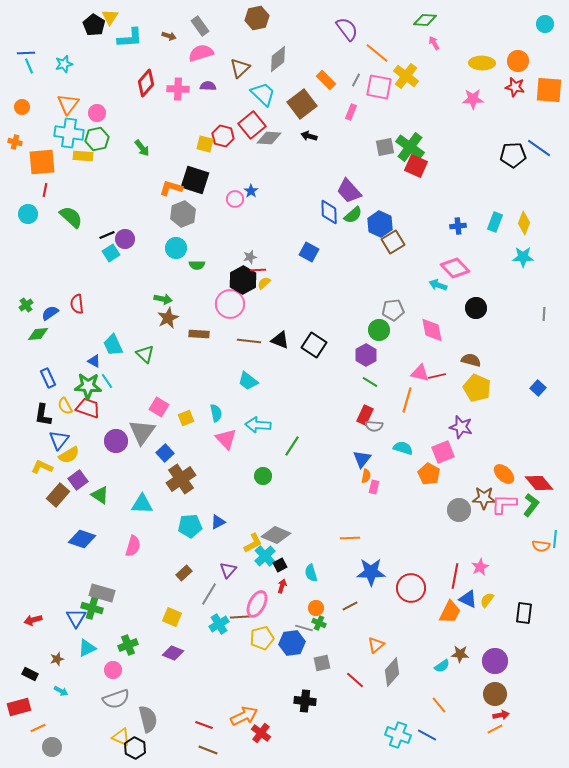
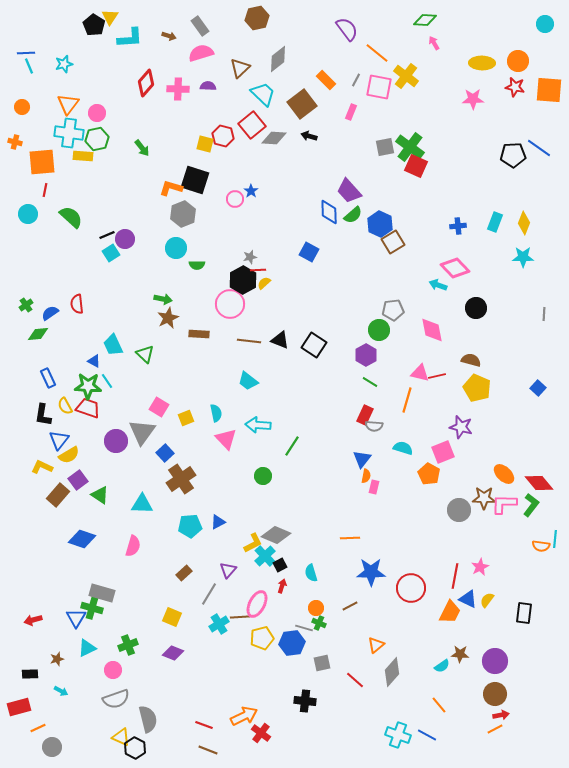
gray diamond at (269, 138): moved 5 px right
black rectangle at (30, 674): rotated 28 degrees counterclockwise
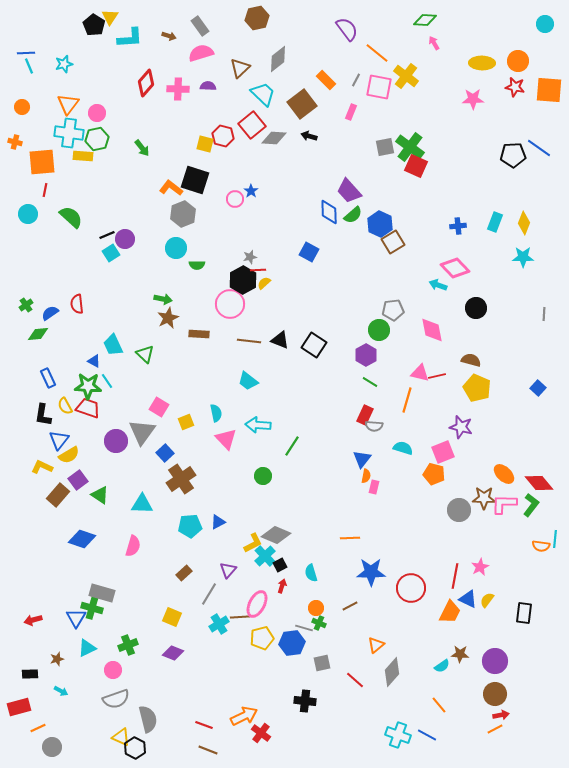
orange L-shape at (171, 188): rotated 20 degrees clockwise
yellow square at (186, 418): moved 4 px down
orange pentagon at (429, 474): moved 5 px right; rotated 15 degrees counterclockwise
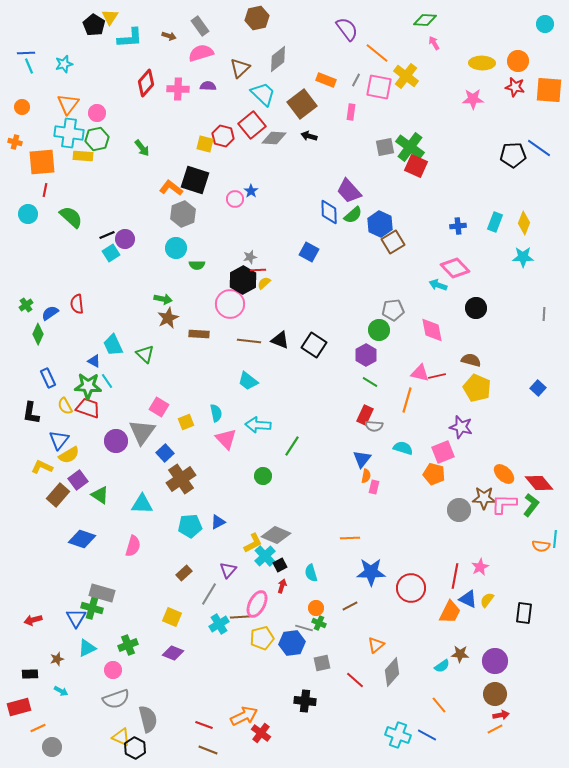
orange rectangle at (326, 80): rotated 24 degrees counterclockwise
pink rectangle at (351, 112): rotated 14 degrees counterclockwise
green diamond at (38, 334): rotated 60 degrees counterclockwise
black L-shape at (43, 415): moved 12 px left, 2 px up
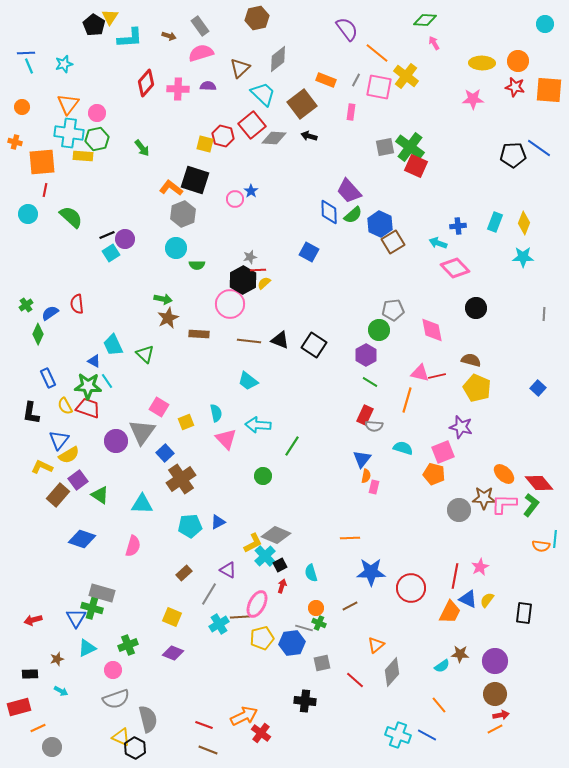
cyan arrow at (438, 285): moved 42 px up
purple triangle at (228, 570): rotated 42 degrees counterclockwise
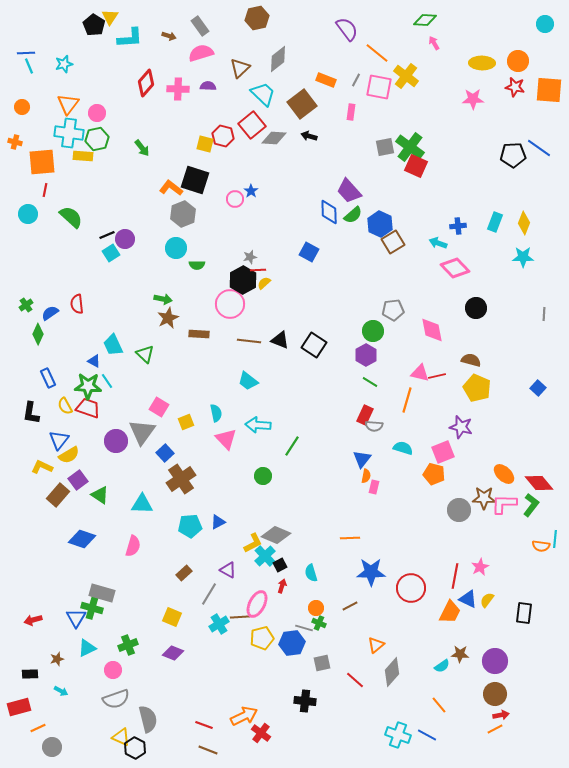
green circle at (379, 330): moved 6 px left, 1 px down
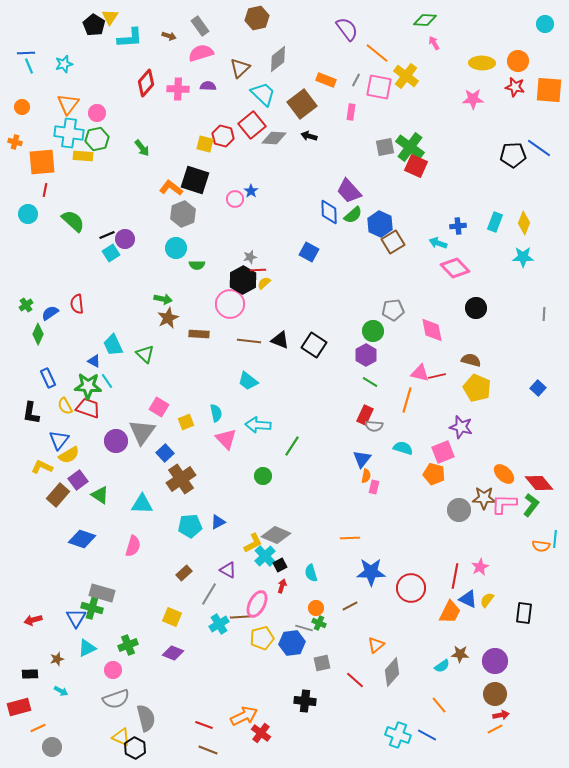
green semicircle at (71, 217): moved 2 px right, 4 px down
gray semicircle at (148, 719): moved 2 px left, 1 px up
